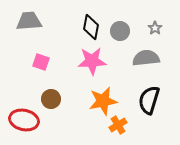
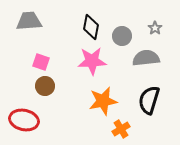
gray circle: moved 2 px right, 5 px down
brown circle: moved 6 px left, 13 px up
orange cross: moved 3 px right, 4 px down
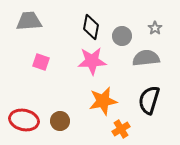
brown circle: moved 15 px right, 35 px down
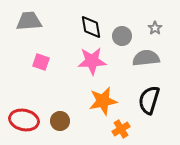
black diamond: rotated 20 degrees counterclockwise
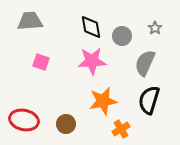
gray trapezoid: moved 1 px right
gray semicircle: moved 1 px left, 5 px down; rotated 60 degrees counterclockwise
brown circle: moved 6 px right, 3 px down
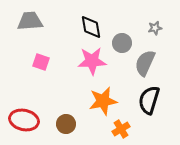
gray star: rotated 24 degrees clockwise
gray circle: moved 7 px down
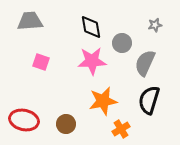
gray star: moved 3 px up
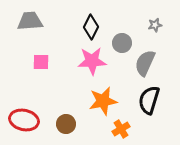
black diamond: rotated 35 degrees clockwise
pink square: rotated 18 degrees counterclockwise
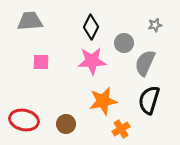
gray circle: moved 2 px right
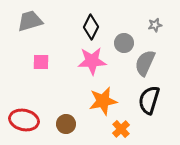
gray trapezoid: rotated 12 degrees counterclockwise
orange cross: rotated 12 degrees counterclockwise
